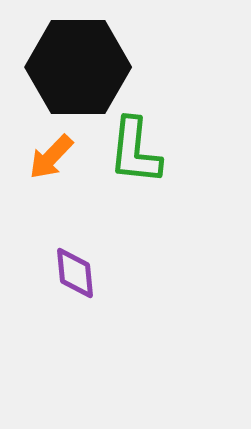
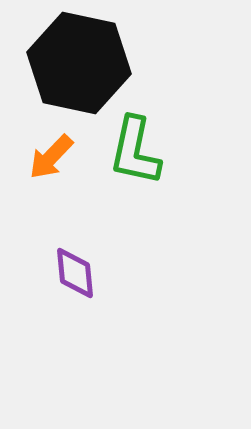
black hexagon: moved 1 px right, 4 px up; rotated 12 degrees clockwise
green L-shape: rotated 6 degrees clockwise
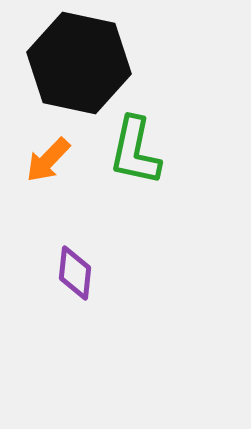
orange arrow: moved 3 px left, 3 px down
purple diamond: rotated 12 degrees clockwise
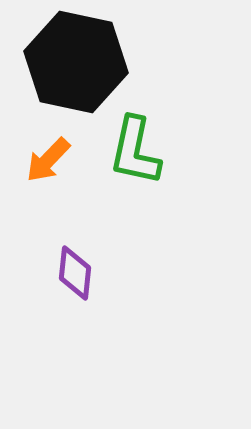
black hexagon: moved 3 px left, 1 px up
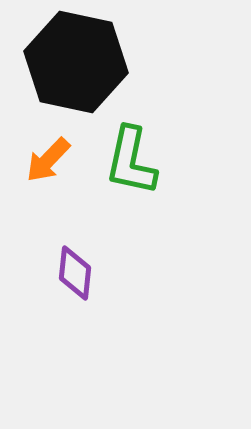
green L-shape: moved 4 px left, 10 px down
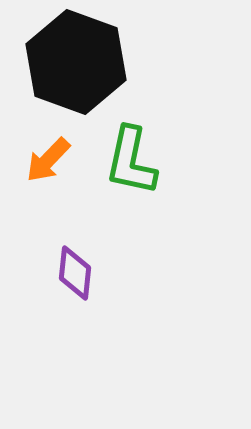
black hexagon: rotated 8 degrees clockwise
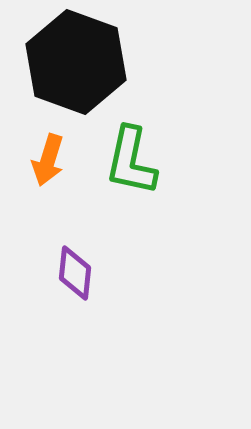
orange arrow: rotated 27 degrees counterclockwise
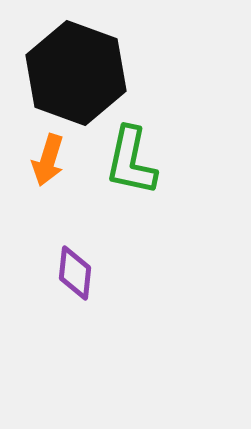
black hexagon: moved 11 px down
